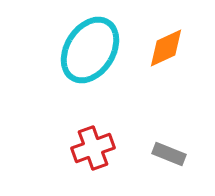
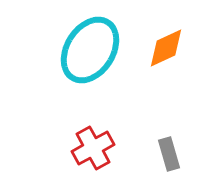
red cross: rotated 9 degrees counterclockwise
gray rectangle: rotated 52 degrees clockwise
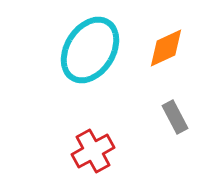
red cross: moved 3 px down
gray rectangle: moved 6 px right, 37 px up; rotated 12 degrees counterclockwise
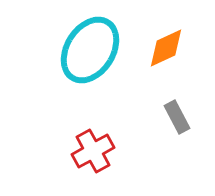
gray rectangle: moved 2 px right
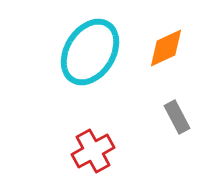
cyan ellipse: moved 2 px down
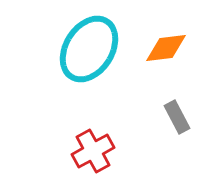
orange diamond: rotated 18 degrees clockwise
cyan ellipse: moved 1 px left, 3 px up
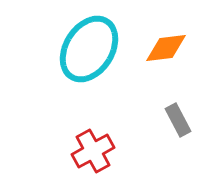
gray rectangle: moved 1 px right, 3 px down
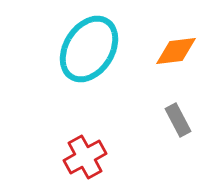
orange diamond: moved 10 px right, 3 px down
red cross: moved 8 px left, 6 px down
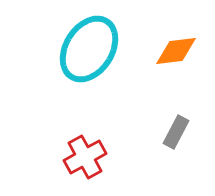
gray rectangle: moved 2 px left, 12 px down; rotated 56 degrees clockwise
